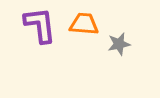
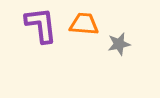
purple L-shape: moved 1 px right
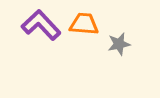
purple L-shape: rotated 36 degrees counterclockwise
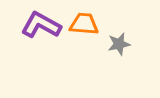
purple L-shape: rotated 18 degrees counterclockwise
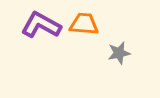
gray star: moved 9 px down
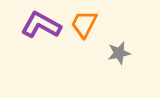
orange trapezoid: rotated 68 degrees counterclockwise
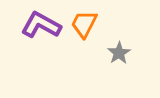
gray star: rotated 20 degrees counterclockwise
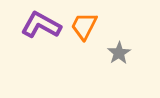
orange trapezoid: moved 2 px down
